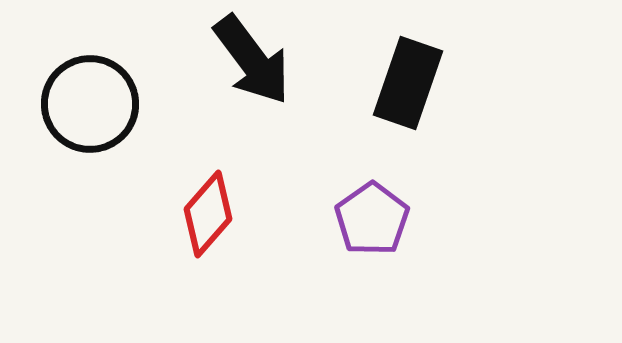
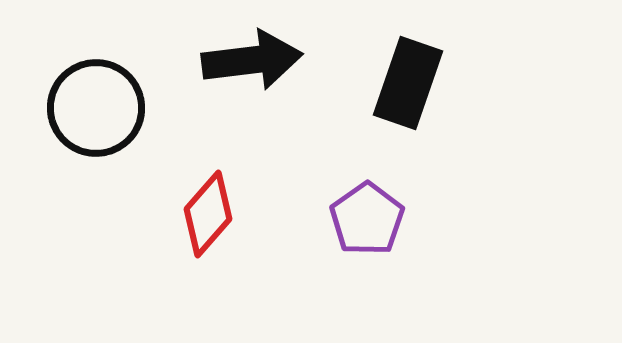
black arrow: rotated 60 degrees counterclockwise
black circle: moved 6 px right, 4 px down
purple pentagon: moved 5 px left
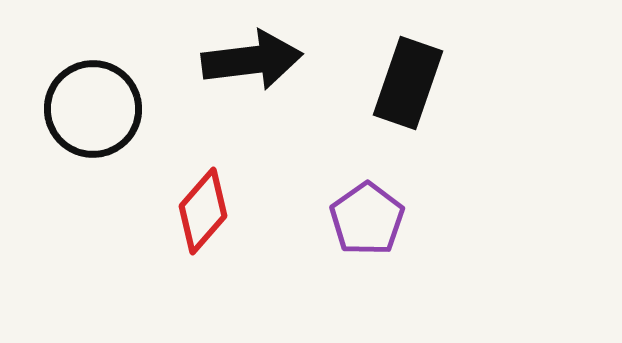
black circle: moved 3 px left, 1 px down
red diamond: moved 5 px left, 3 px up
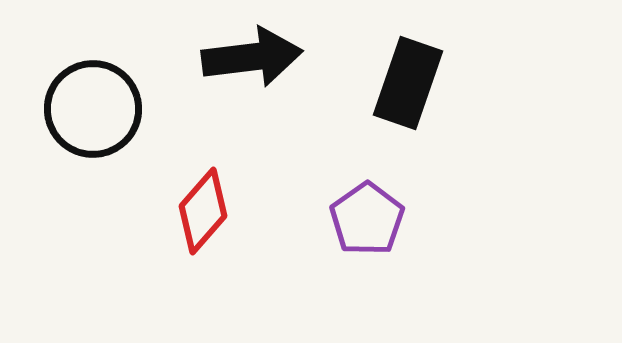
black arrow: moved 3 px up
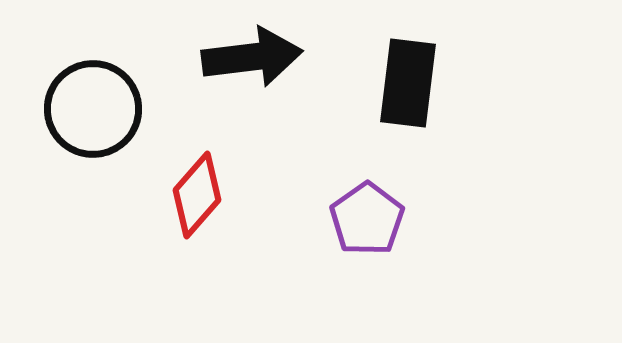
black rectangle: rotated 12 degrees counterclockwise
red diamond: moved 6 px left, 16 px up
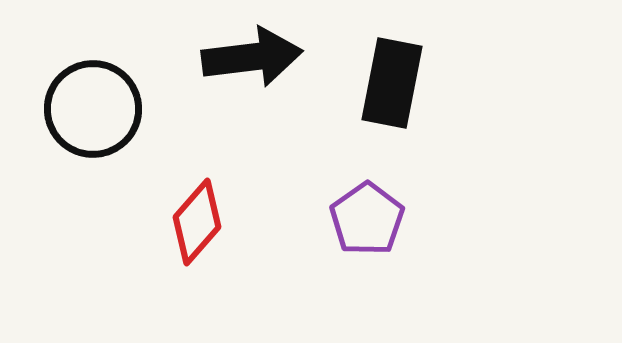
black rectangle: moved 16 px left; rotated 4 degrees clockwise
red diamond: moved 27 px down
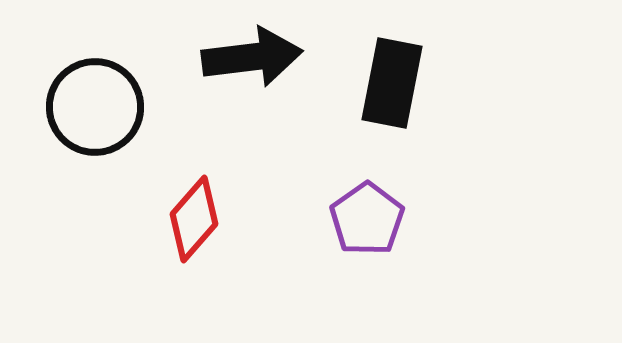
black circle: moved 2 px right, 2 px up
red diamond: moved 3 px left, 3 px up
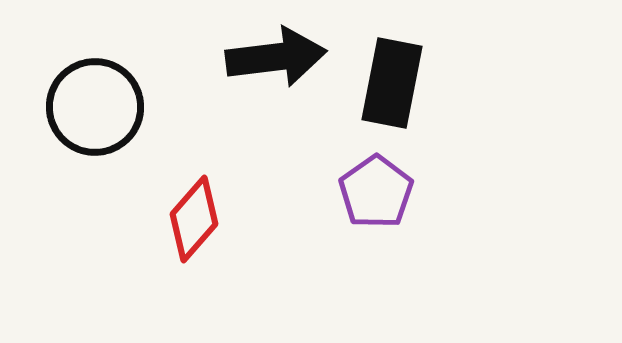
black arrow: moved 24 px right
purple pentagon: moved 9 px right, 27 px up
